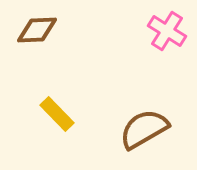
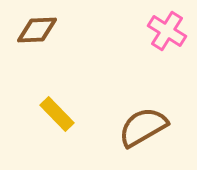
brown semicircle: moved 1 px left, 2 px up
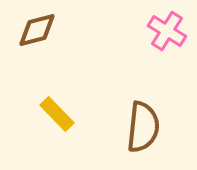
brown diamond: rotated 12 degrees counterclockwise
brown semicircle: rotated 126 degrees clockwise
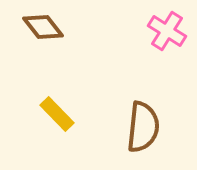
brown diamond: moved 6 px right, 3 px up; rotated 66 degrees clockwise
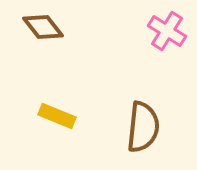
yellow rectangle: moved 2 px down; rotated 24 degrees counterclockwise
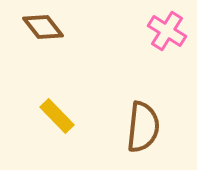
yellow rectangle: rotated 24 degrees clockwise
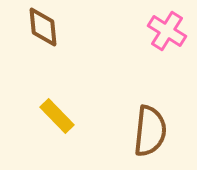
brown diamond: rotated 33 degrees clockwise
brown semicircle: moved 7 px right, 4 px down
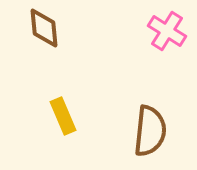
brown diamond: moved 1 px right, 1 px down
yellow rectangle: moved 6 px right; rotated 21 degrees clockwise
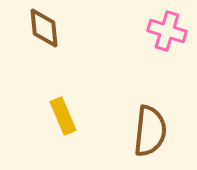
pink cross: rotated 15 degrees counterclockwise
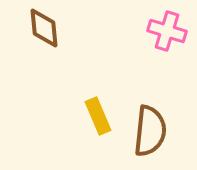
yellow rectangle: moved 35 px right
